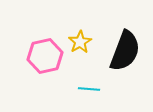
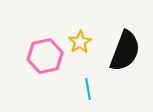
cyan line: moved 1 px left; rotated 75 degrees clockwise
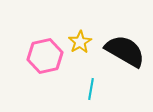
black semicircle: rotated 81 degrees counterclockwise
cyan line: moved 3 px right; rotated 20 degrees clockwise
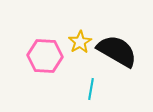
black semicircle: moved 8 px left
pink hexagon: rotated 16 degrees clockwise
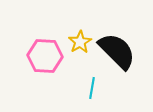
black semicircle: rotated 15 degrees clockwise
cyan line: moved 1 px right, 1 px up
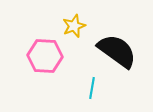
yellow star: moved 6 px left, 16 px up; rotated 10 degrees clockwise
black semicircle: rotated 9 degrees counterclockwise
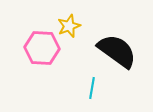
yellow star: moved 5 px left
pink hexagon: moved 3 px left, 8 px up
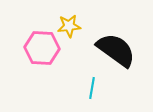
yellow star: rotated 15 degrees clockwise
black semicircle: moved 1 px left, 1 px up
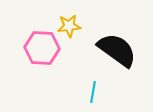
black semicircle: moved 1 px right
cyan line: moved 1 px right, 4 px down
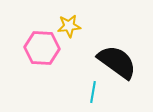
black semicircle: moved 12 px down
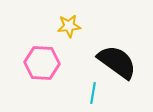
pink hexagon: moved 15 px down
cyan line: moved 1 px down
